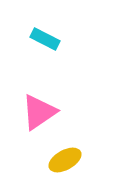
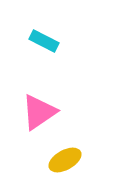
cyan rectangle: moved 1 px left, 2 px down
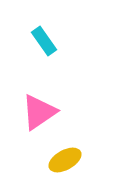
cyan rectangle: rotated 28 degrees clockwise
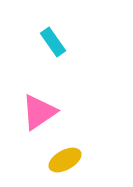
cyan rectangle: moved 9 px right, 1 px down
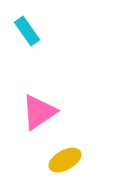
cyan rectangle: moved 26 px left, 11 px up
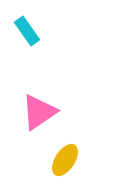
yellow ellipse: rotated 28 degrees counterclockwise
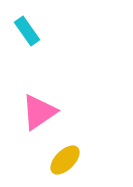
yellow ellipse: rotated 12 degrees clockwise
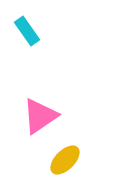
pink triangle: moved 1 px right, 4 px down
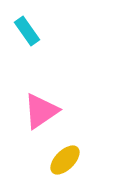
pink triangle: moved 1 px right, 5 px up
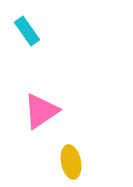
yellow ellipse: moved 6 px right, 2 px down; rotated 56 degrees counterclockwise
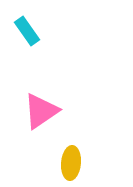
yellow ellipse: moved 1 px down; rotated 16 degrees clockwise
